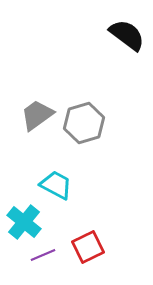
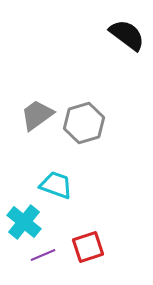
cyan trapezoid: rotated 8 degrees counterclockwise
red square: rotated 8 degrees clockwise
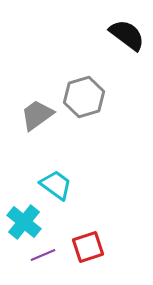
gray hexagon: moved 26 px up
cyan trapezoid: rotated 16 degrees clockwise
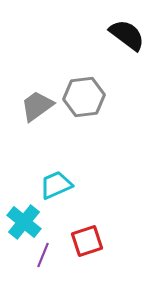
gray hexagon: rotated 9 degrees clockwise
gray trapezoid: moved 9 px up
cyan trapezoid: rotated 60 degrees counterclockwise
red square: moved 1 px left, 6 px up
purple line: rotated 45 degrees counterclockwise
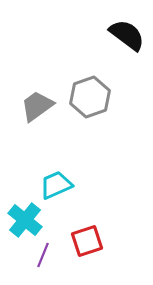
gray hexagon: moved 6 px right; rotated 12 degrees counterclockwise
cyan cross: moved 1 px right, 2 px up
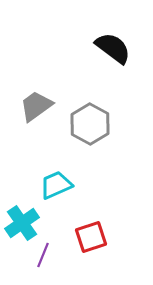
black semicircle: moved 14 px left, 13 px down
gray hexagon: moved 27 px down; rotated 12 degrees counterclockwise
gray trapezoid: moved 1 px left
cyan cross: moved 3 px left, 3 px down; rotated 16 degrees clockwise
red square: moved 4 px right, 4 px up
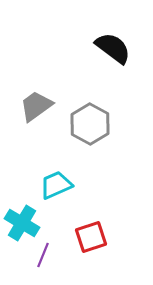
cyan cross: rotated 24 degrees counterclockwise
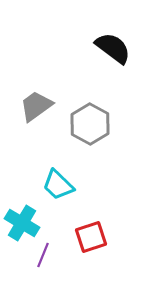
cyan trapezoid: moved 2 px right; rotated 112 degrees counterclockwise
